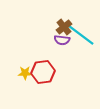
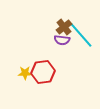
cyan line: rotated 12 degrees clockwise
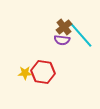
red hexagon: rotated 15 degrees clockwise
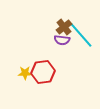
red hexagon: rotated 15 degrees counterclockwise
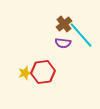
brown cross: moved 3 px up
purple semicircle: moved 1 px right, 3 px down
yellow star: rotated 16 degrees counterclockwise
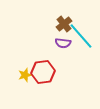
cyan line: moved 1 px down
yellow star: moved 2 px down
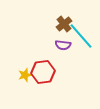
purple semicircle: moved 2 px down
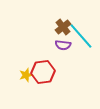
brown cross: moved 1 px left, 3 px down
yellow star: moved 1 px right
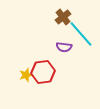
brown cross: moved 10 px up
cyan line: moved 2 px up
purple semicircle: moved 1 px right, 2 px down
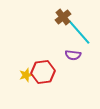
cyan line: moved 2 px left, 2 px up
purple semicircle: moved 9 px right, 8 px down
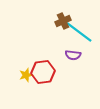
brown cross: moved 4 px down; rotated 14 degrees clockwise
cyan line: rotated 12 degrees counterclockwise
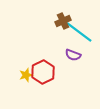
purple semicircle: rotated 14 degrees clockwise
red hexagon: rotated 20 degrees counterclockwise
